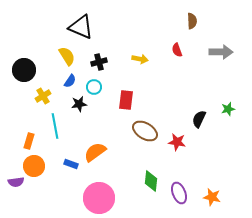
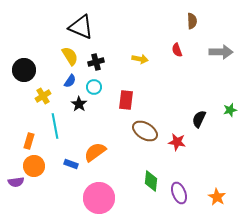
yellow semicircle: moved 3 px right
black cross: moved 3 px left
black star: rotated 28 degrees counterclockwise
green star: moved 2 px right, 1 px down
orange star: moved 5 px right; rotated 18 degrees clockwise
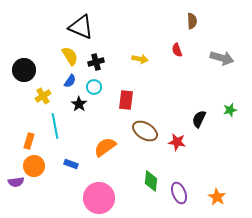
gray arrow: moved 1 px right, 6 px down; rotated 15 degrees clockwise
orange semicircle: moved 10 px right, 5 px up
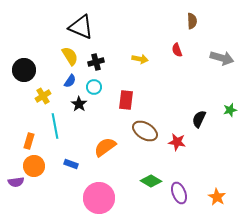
green diamond: rotated 65 degrees counterclockwise
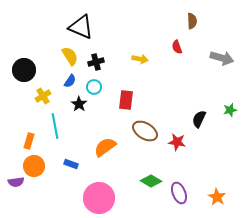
red semicircle: moved 3 px up
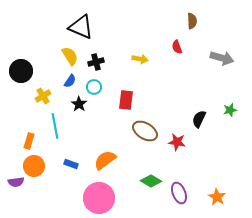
black circle: moved 3 px left, 1 px down
orange semicircle: moved 13 px down
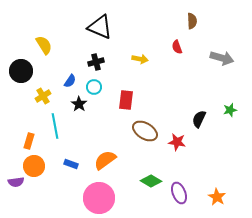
black triangle: moved 19 px right
yellow semicircle: moved 26 px left, 11 px up
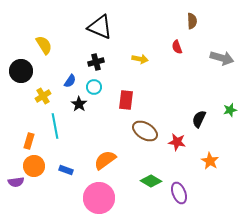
blue rectangle: moved 5 px left, 6 px down
orange star: moved 7 px left, 36 px up
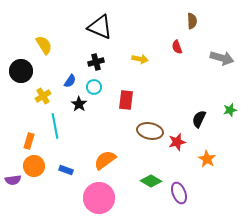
brown ellipse: moved 5 px right; rotated 20 degrees counterclockwise
red star: rotated 24 degrees counterclockwise
orange star: moved 3 px left, 2 px up
purple semicircle: moved 3 px left, 2 px up
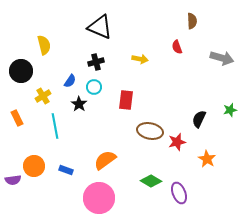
yellow semicircle: rotated 18 degrees clockwise
orange rectangle: moved 12 px left, 23 px up; rotated 42 degrees counterclockwise
